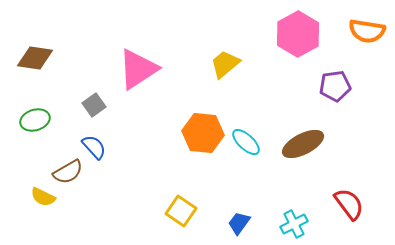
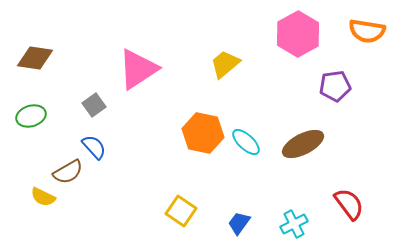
green ellipse: moved 4 px left, 4 px up
orange hexagon: rotated 6 degrees clockwise
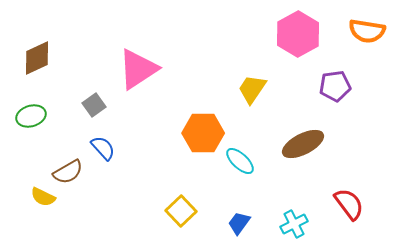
brown diamond: moved 2 px right; rotated 33 degrees counterclockwise
yellow trapezoid: moved 27 px right, 25 px down; rotated 16 degrees counterclockwise
orange hexagon: rotated 12 degrees counterclockwise
cyan ellipse: moved 6 px left, 19 px down
blue semicircle: moved 9 px right, 1 px down
yellow square: rotated 12 degrees clockwise
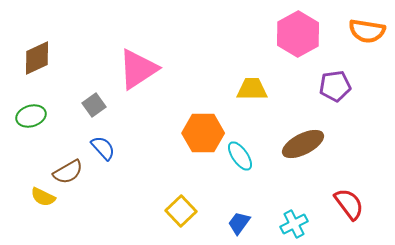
yellow trapezoid: rotated 56 degrees clockwise
cyan ellipse: moved 5 px up; rotated 12 degrees clockwise
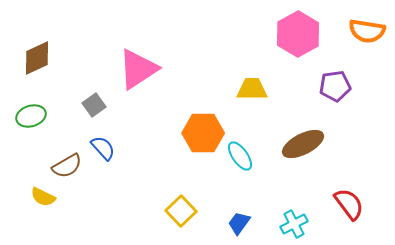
brown semicircle: moved 1 px left, 6 px up
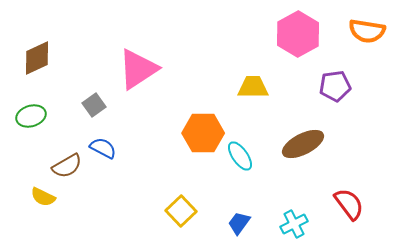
yellow trapezoid: moved 1 px right, 2 px up
blue semicircle: rotated 20 degrees counterclockwise
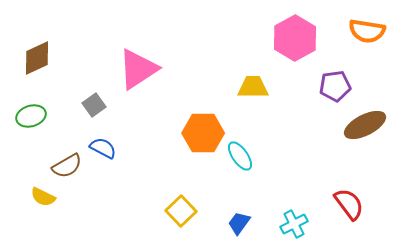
pink hexagon: moved 3 px left, 4 px down
brown ellipse: moved 62 px right, 19 px up
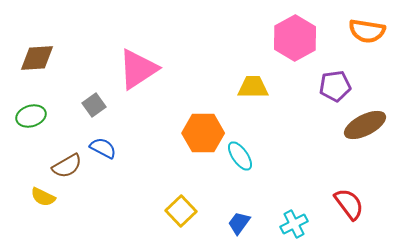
brown diamond: rotated 21 degrees clockwise
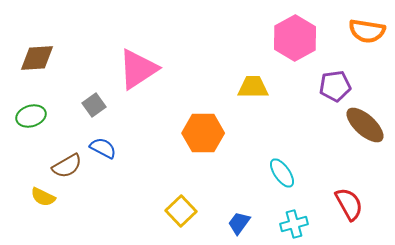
brown ellipse: rotated 69 degrees clockwise
cyan ellipse: moved 42 px right, 17 px down
red semicircle: rotated 8 degrees clockwise
cyan cross: rotated 12 degrees clockwise
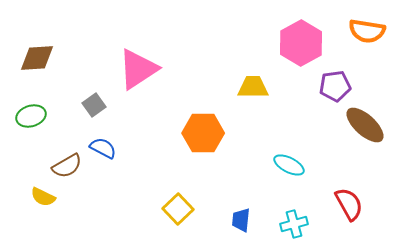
pink hexagon: moved 6 px right, 5 px down
cyan ellipse: moved 7 px right, 8 px up; rotated 28 degrees counterclockwise
yellow square: moved 3 px left, 2 px up
blue trapezoid: moved 2 px right, 3 px up; rotated 30 degrees counterclockwise
